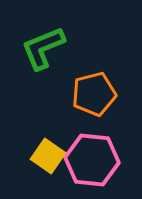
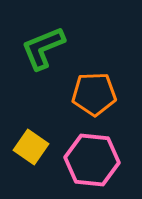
orange pentagon: rotated 12 degrees clockwise
yellow square: moved 17 px left, 9 px up
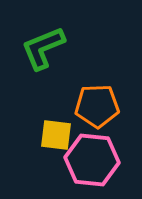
orange pentagon: moved 3 px right, 12 px down
yellow square: moved 25 px right, 12 px up; rotated 28 degrees counterclockwise
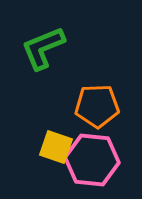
yellow square: moved 12 px down; rotated 12 degrees clockwise
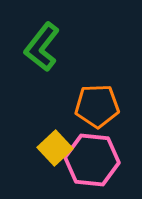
green L-shape: moved 1 px left, 1 px up; rotated 30 degrees counterclockwise
yellow square: moved 1 px left, 1 px down; rotated 28 degrees clockwise
